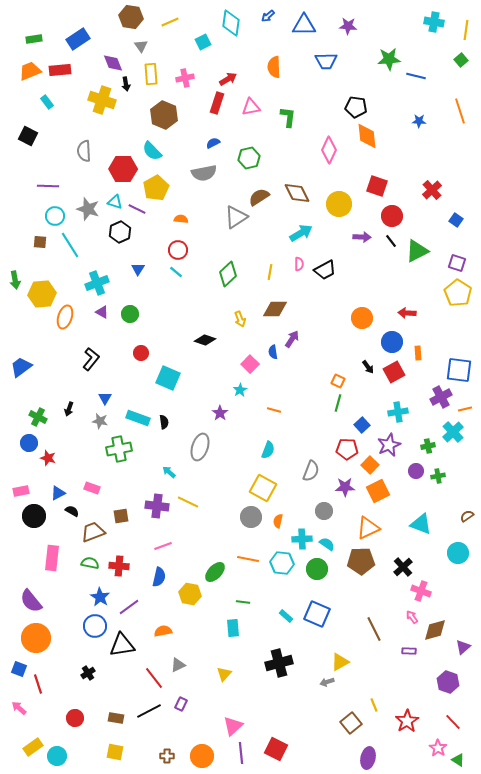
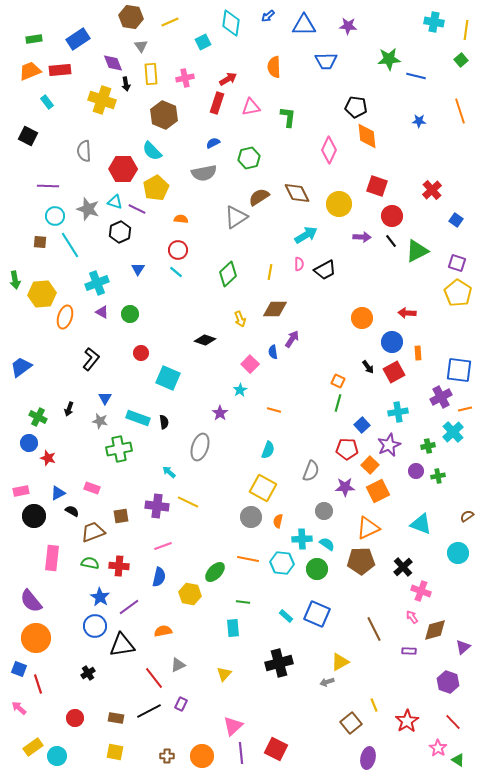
cyan arrow at (301, 233): moved 5 px right, 2 px down
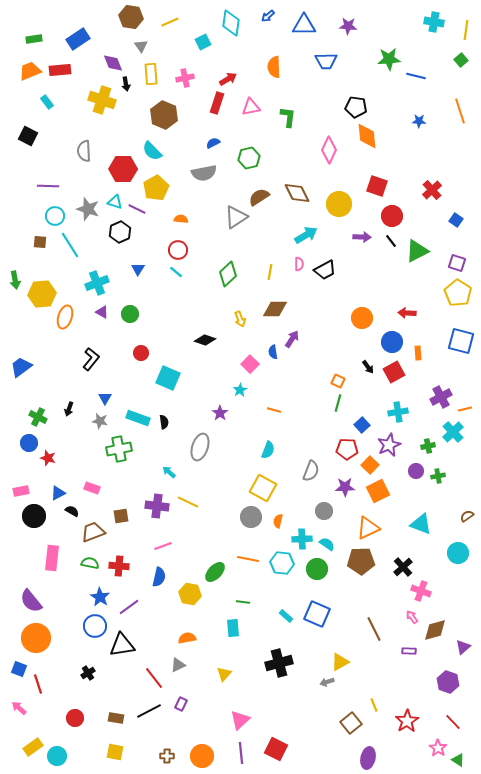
blue square at (459, 370): moved 2 px right, 29 px up; rotated 8 degrees clockwise
orange semicircle at (163, 631): moved 24 px right, 7 px down
pink triangle at (233, 726): moved 7 px right, 6 px up
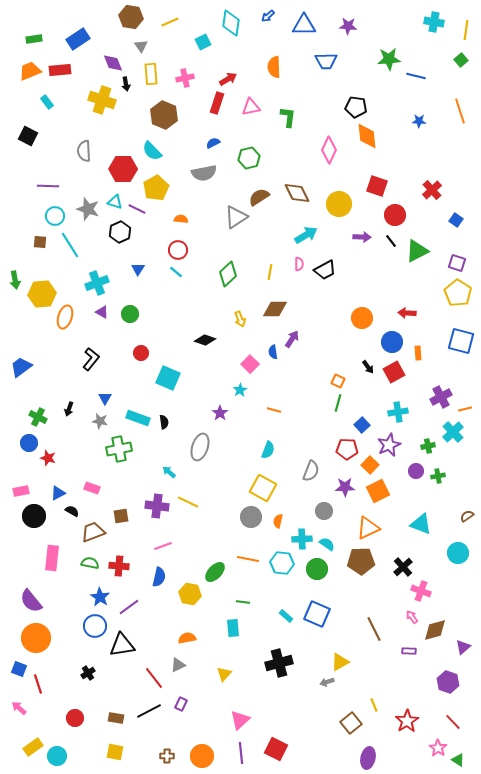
red circle at (392, 216): moved 3 px right, 1 px up
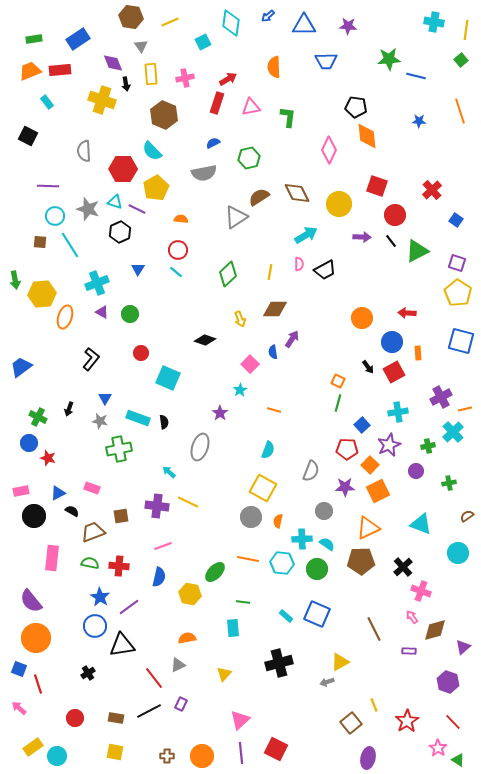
green cross at (438, 476): moved 11 px right, 7 px down
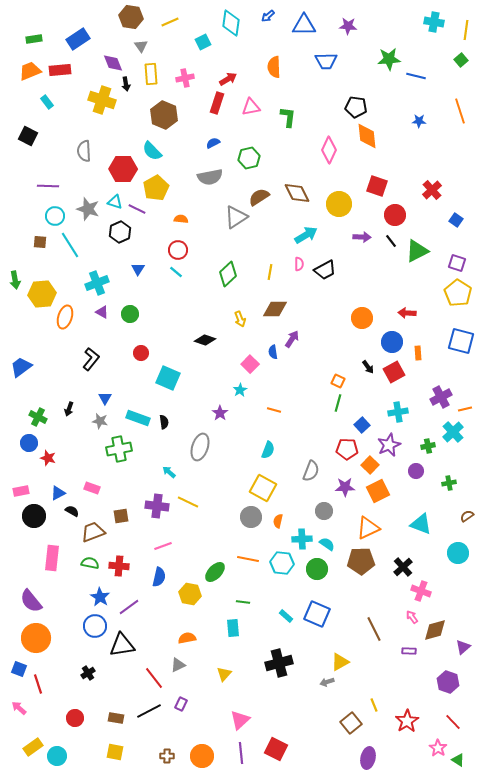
gray semicircle at (204, 173): moved 6 px right, 4 px down
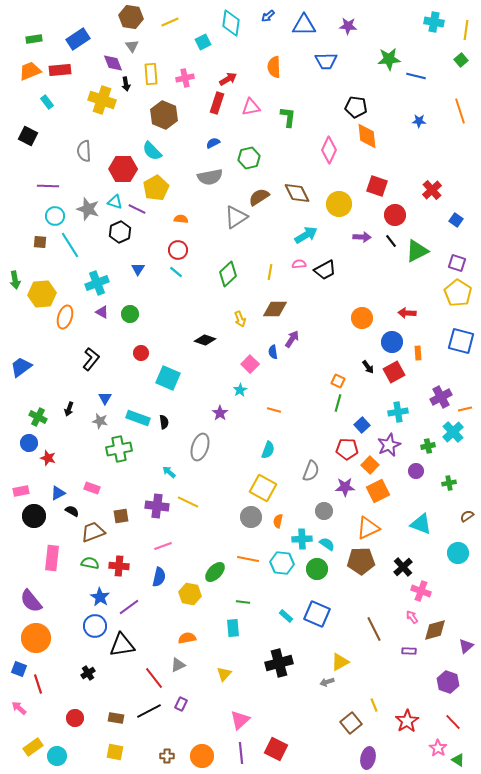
gray triangle at (141, 46): moved 9 px left
pink semicircle at (299, 264): rotated 96 degrees counterclockwise
purple triangle at (463, 647): moved 3 px right, 1 px up
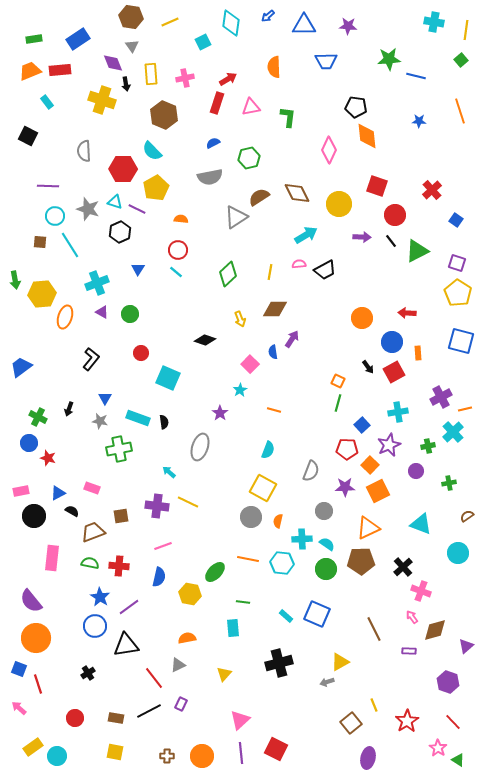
green circle at (317, 569): moved 9 px right
black triangle at (122, 645): moved 4 px right
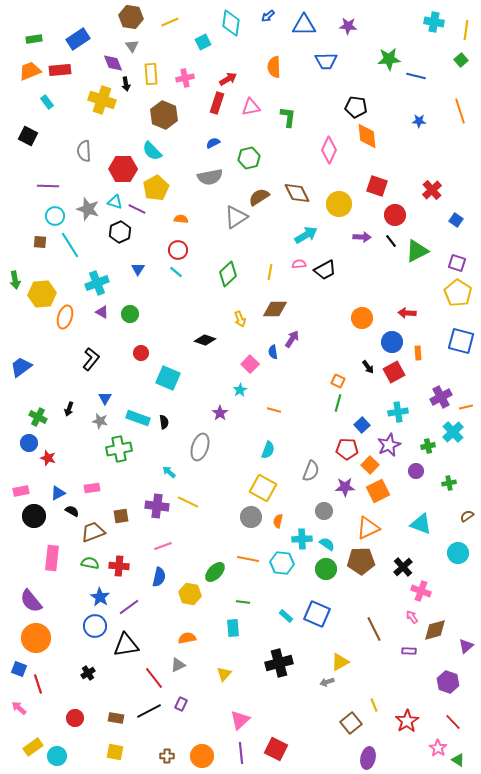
orange line at (465, 409): moved 1 px right, 2 px up
pink rectangle at (92, 488): rotated 28 degrees counterclockwise
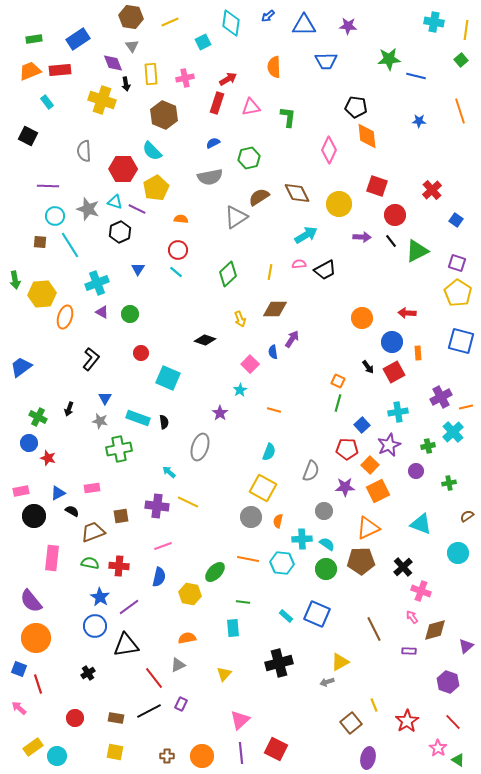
cyan semicircle at (268, 450): moved 1 px right, 2 px down
